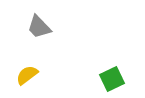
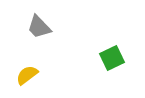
green square: moved 21 px up
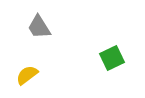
gray trapezoid: rotated 12 degrees clockwise
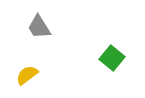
green square: rotated 25 degrees counterclockwise
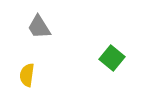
yellow semicircle: rotated 45 degrees counterclockwise
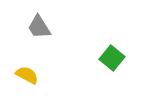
yellow semicircle: rotated 110 degrees clockwise
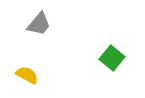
gray trapezoid: moved 3 px up; rotated 108 degrees counterclockwise
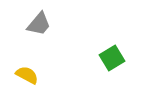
green square: rotated 20 degrees clockwise
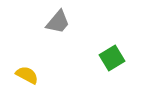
gray trapezoid: moved 19 px right, 2 px up
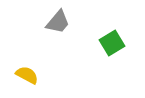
green square: moved 15 px up
